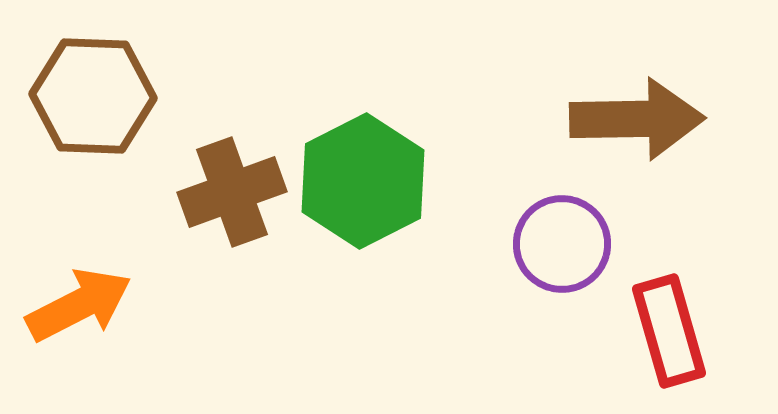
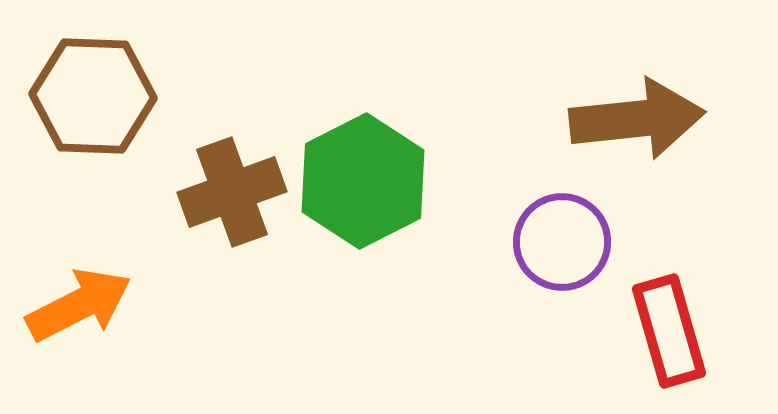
brown arrow: rotated 5 degrees counterclockwise
purple circle: moved 2 px up
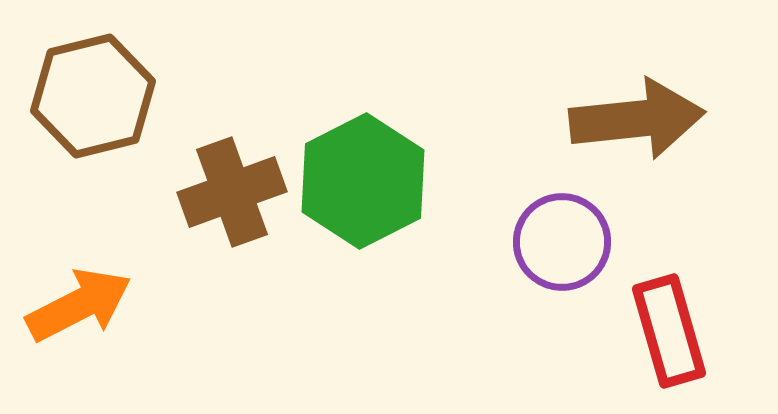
brown hexagon: rotated 16 degrees counterclockwise
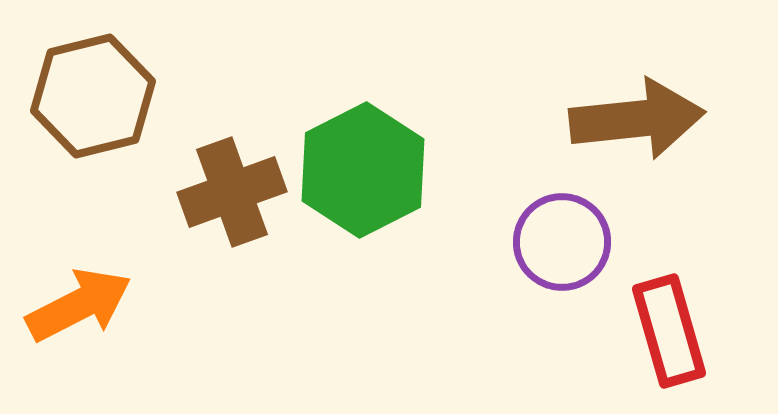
green hexagon: moved 11 px up
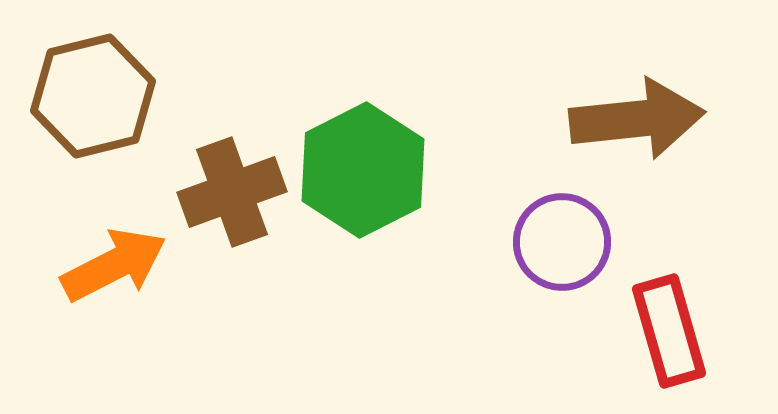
orange arrow: moved 35 px right, 40 px up
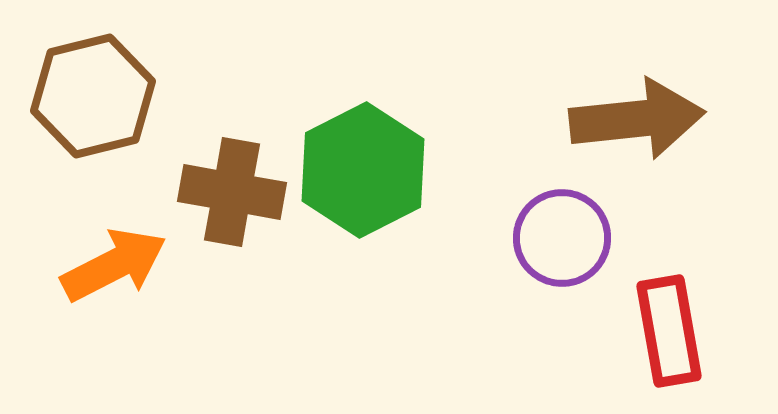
brown cross: rotated 30 degrees clockwise
purple circle: moved 4 px up
red rectangle: rotated 6 degrees clockwise
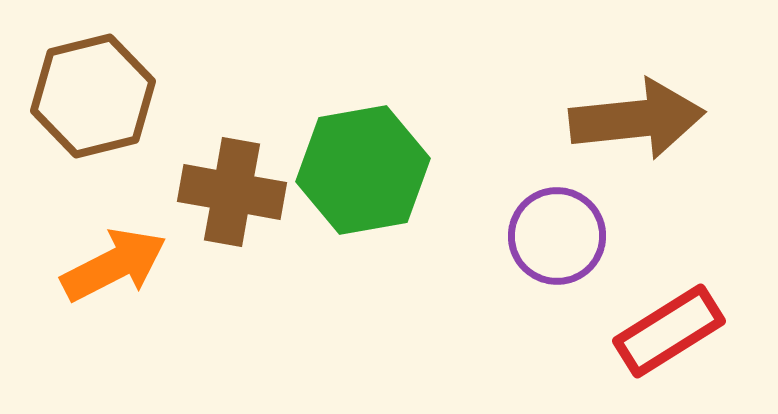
green hexagon: rotated 17 degrees clockwise
purple circle: moved 5 px left, 2 px up
red rectangle: rotated 68 degrees clockwise
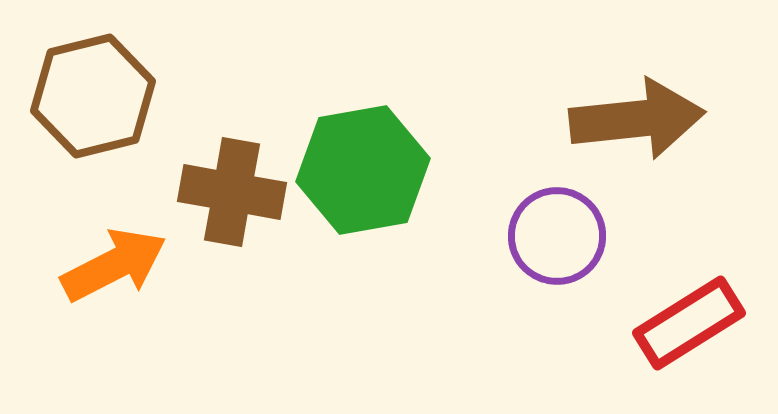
red rectangle: moved 20 px right, 8 px up
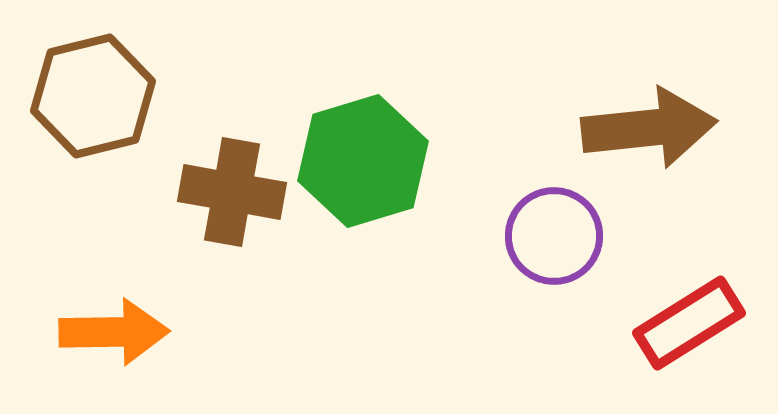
brown arrow: moved 12 px right, 9 px down
green hexagon: moved 9 px up; rotated 7 degrees counterclockwise
purple circle: moved 3 px left
orange arrow: moved 67 px down; rotated 26 degrees clockwise
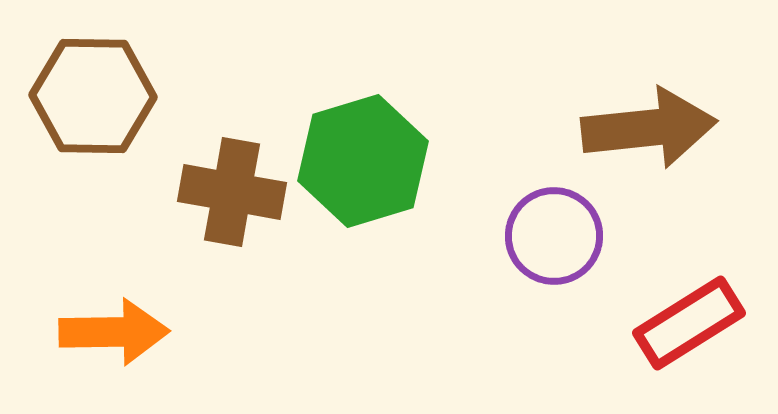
brown hexagon: rotated 15 degrees clockwise
